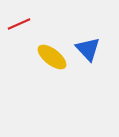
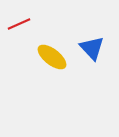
blue triangle: moved 4 px right, 1 px up
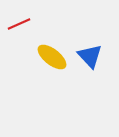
blue triangle: moved 2 px left, 8 px down
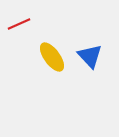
yellow ellipse: rotated 16 degrees clockwise
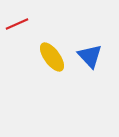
red line: moved 2 px left
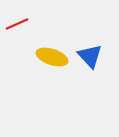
yellow ellipse: rotated 36 degrees counterclockwise
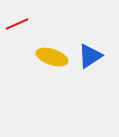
blue triangle: rotated 40 degrees clockwise
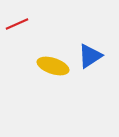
yellow ellipse: moved 1 px right, 9 px down
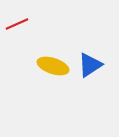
blue triangle: moved 9 px down
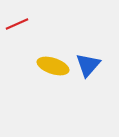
blue triangle: moved 2 px left; rotated 16 degrees counterclockwise
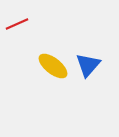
yellow ellipse: rotated 20 degrees clockwise
